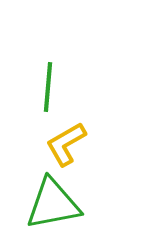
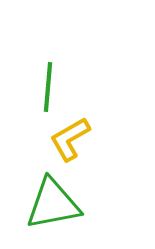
yellow L-shape: moved 4 px right, 5 px up
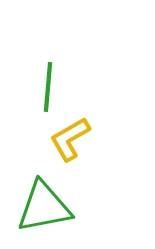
green triangle: moved 9 px left, 3 px down
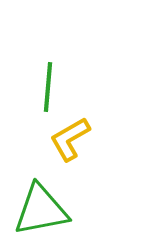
green triangle: moved 3 px left, 3 px down
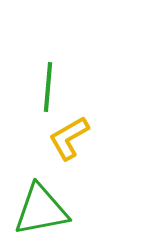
yellow L-shape: moved 1 px left, 1 px up
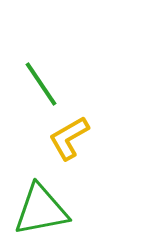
green line: moved 7 px left, 3 px up; rotated 39 degrees counterclockwise
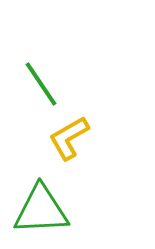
green triangle: rotated 8 degrees clockwise
